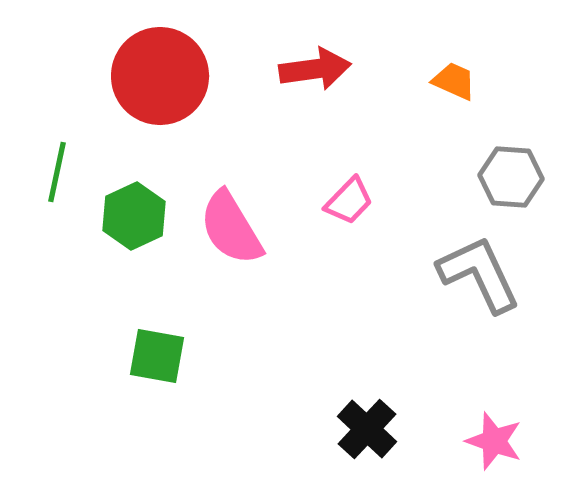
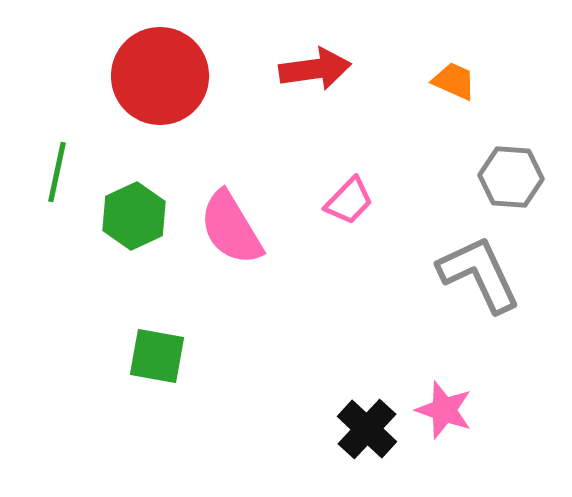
pink star: moved 50 px left, 31 px up
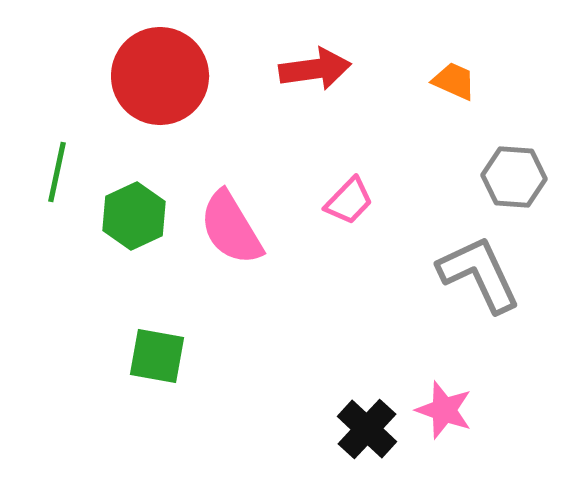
gray hexagon: moved 3 px right
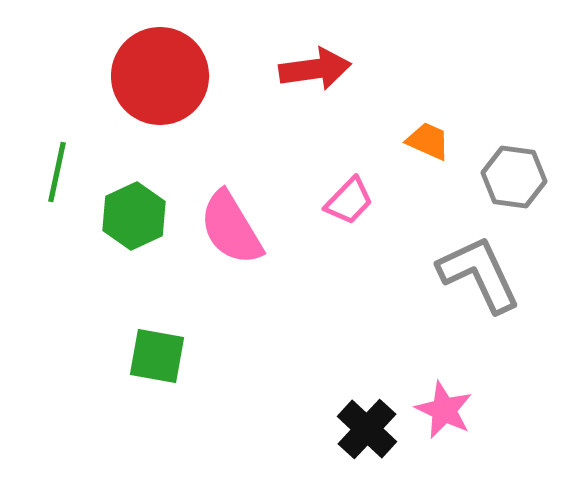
orange trapezoid: moved 26 px left, 60 px down
gray hexagon: rotated 4 degrees clockwise
pink star: rotated 6 degrees clockwise
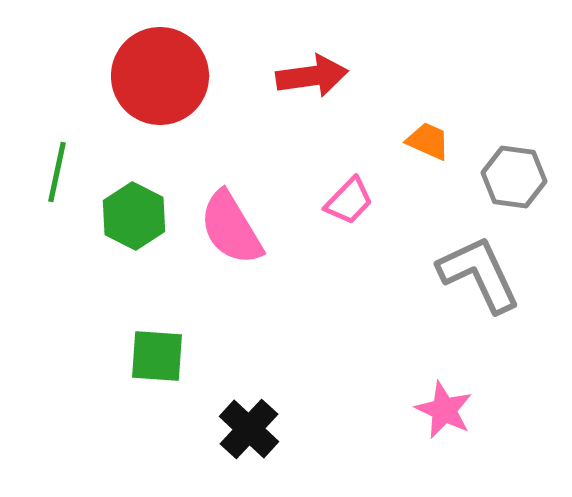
red arrow: moved 3 px left, 7 px down
green hexagon: rotated 8 degrees counterclockwise
green square: rotated 6 degrees counterclockwise
black cross: moved 118 px left
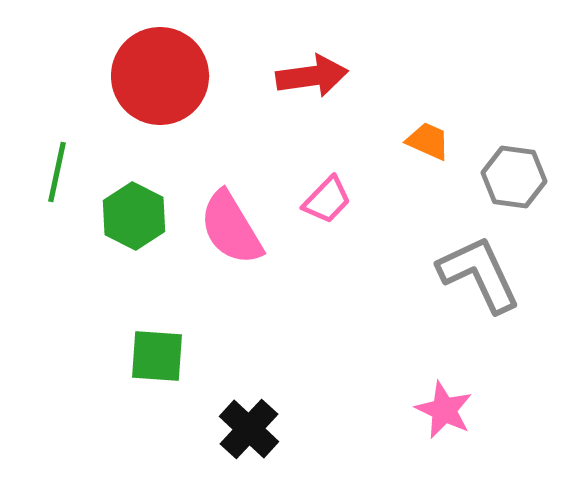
pink trapezoid: moved 22 px left, 1 px up
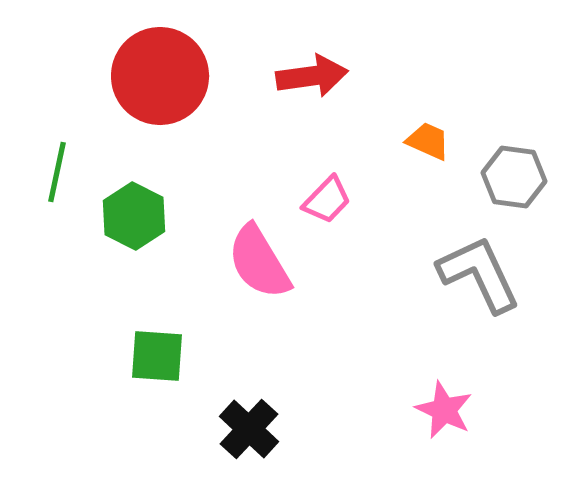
pink semicircle: moved 28 px right, 34 px down
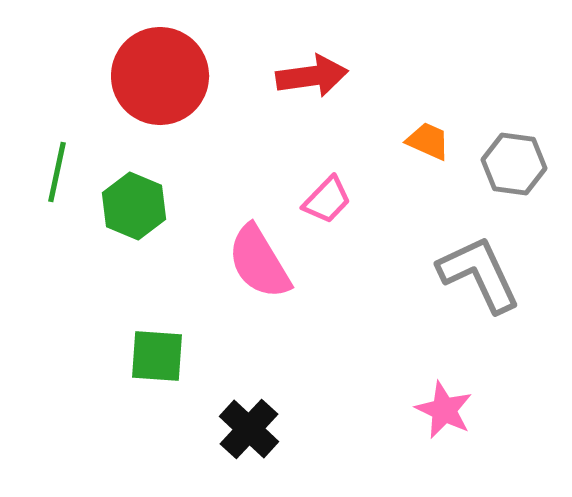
gray hexagon: moved 13 px up
green hexagon: moved 10 px up; rotated 4 degrees counterclockwise
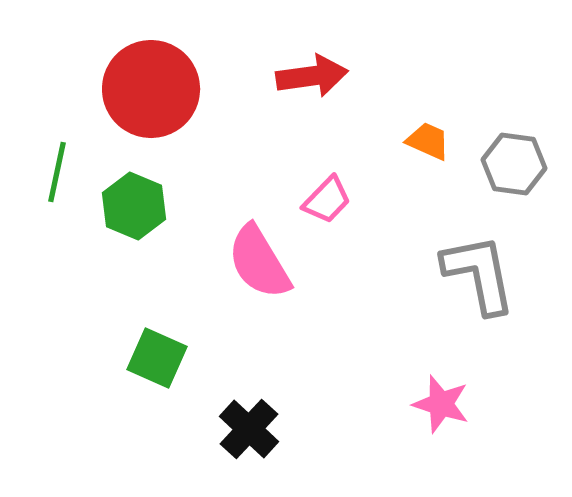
red circle: moved 9 px left, 13 px down
gray L-shape: rotated 14 degrees clockwise
green square: moved 2 px down; rotated 20 degrees clockwise
pink star: moved 3 px left, 6 px up; rotated 8 degrees counterclockwise
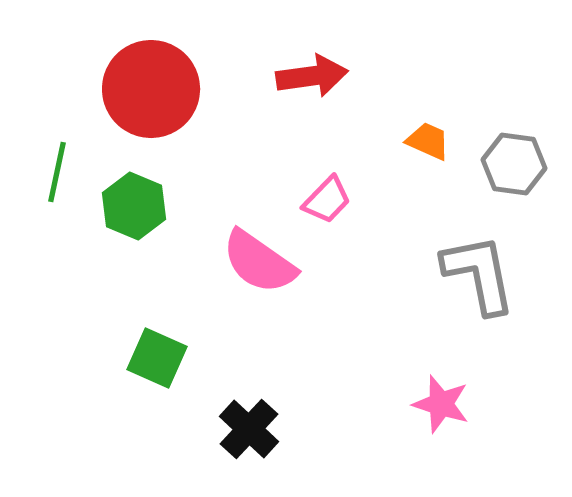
pink semicircle: rotated 24 degrees counterclockwise
